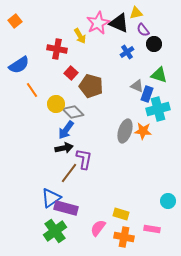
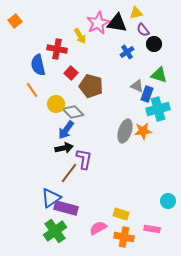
black triangle: moved 2 px left; rotated 15 degrees counterclockwise
blue semicircle: moved 19 px right; rotated 110 degrees clockwise
orange star: rotated 12 degrees counterclockwise
pink semicircle: rotated 24 degrees clockwise
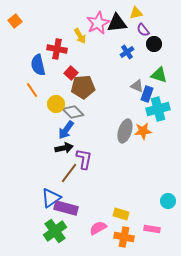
black triangle: rotated 15 degrees counterclockwise
brown pentagon: moved 8 px left, 1 px down; rotated 20 degrees counterclockwise
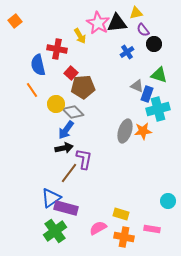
pink star: rotated 15 degrees counterclockwise
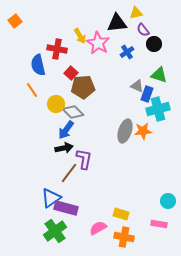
pink star: moved 20 px down
pink rectangle: moved 7 px right, 5 px up
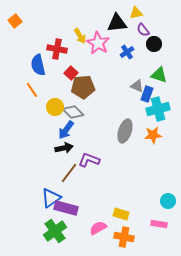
yellow circle: moved 1 px left, 3 px down
orange star: moved 10 px right, 4 px down
purple L-shape: moved 5 px right, 1 px down; rotated 80 degrees counterclockwise
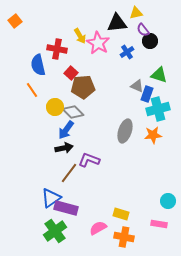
black circle: moved 4 px left, 3 px up
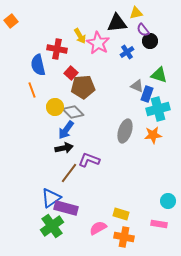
orange square: moved 4 px left
orange line: rotated 14 degrees clockwise
green cross: moved 3 px left, 5 px up
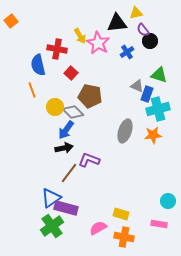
brown pentagon: moved 7 px right, 9 px down; rotated 15 degrees clockwise
